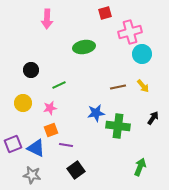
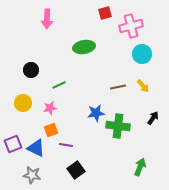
pink cross: moved 1 px right, 6 px up
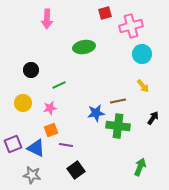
brown line: moved 14 px down
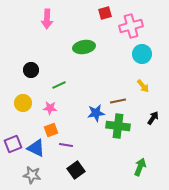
pink star: rotated 16 degrees clockwise
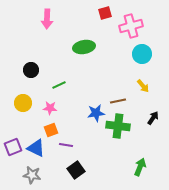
purple square: moved 3 px down
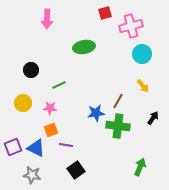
brown line: rotated 49 degrees counterclockwise
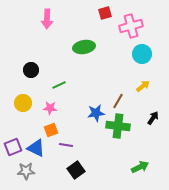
yellow arrow: rotated 88 degrees counterclockwise
green arrow: rotated 42 degrees clockwise
gray star: moved 6 px left, 4 px up; rotated 12 degrees counterclockwise
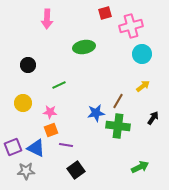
black circle: moved 3 px left, 5 px up
pink star: moved 4 px down
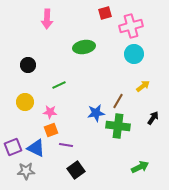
cyan circle: moved 8 px left
yellow circle: moved 2 px right, 1 px up
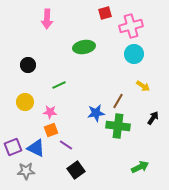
yellow arrow: rotated 72 degrees clockwise
purple line: rotated 24 degrees clockwise
